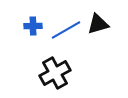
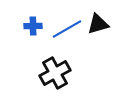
blue line: moved 1 px right, 1 px up
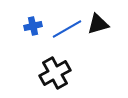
blue cross: rotated 12 degrees counterclockwise
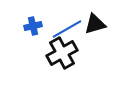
black triangle: moved 3 px left
black cross: moved 7 px right, 20 px up
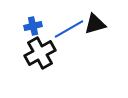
blue line: moved 2 px right
black cross: moved 22 px left
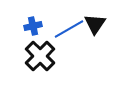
black triangle: rotated 40 degrees counterclockwise
black cross: moved 3 px down; rotated 16 degrees counterclockwise
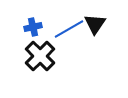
blue cross: moved 1 px down
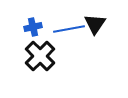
blue line: rotated 20 degrees clockwise
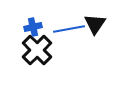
black cross: moved 3 px left, 6 px up
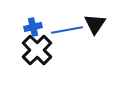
blue line: moved 2 px left, 1 px down
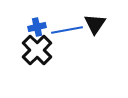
blue cross: moved 4 px right
